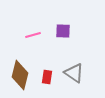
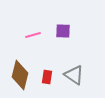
gray triangle: moved 2 px down
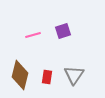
purple square: rotated 21 degrees counterclockwise
gray triangle: rotated 30 degrees clockwise
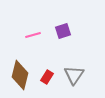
red rectangle: rotated 24 degrees clockwise
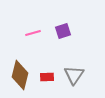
pink line: moved 2 px up
red rectangle: rotated 56 degrees clockwise
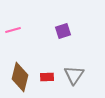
pink line: moved 20 px left, 3 px up
brown diamond: moved 2 px down
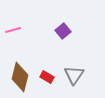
purple square: rotated 21 degrees counterclockwise
red rectangle: rotated 32 degrees clockwise
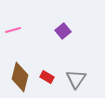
gray triangle: moved 2 px right, 4 px down
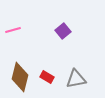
gray triangle: rotated 45 degrees clockwise
